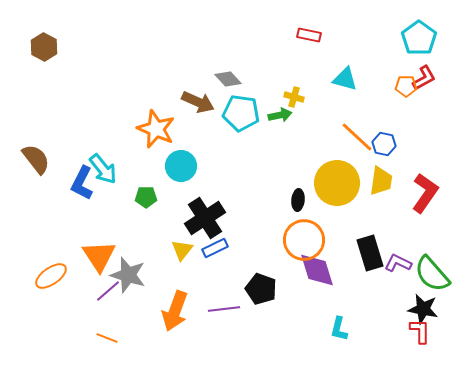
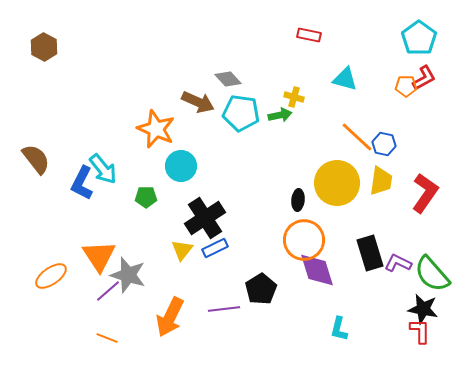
black pentagon at (261, 289): rotated 20 degrees clockwise
orange arrow at (175, 311): moved 5 px left, 6 px down; rotated 6 degrees clockwise
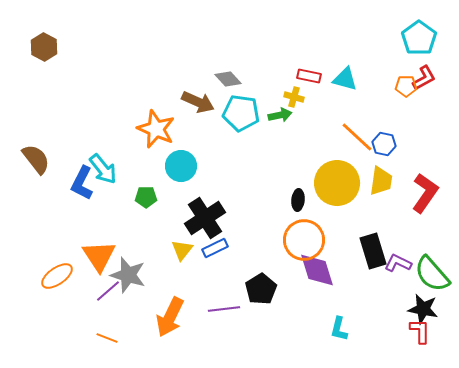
red rectangle at (309, 35): moved 41 px down
black rectangle at (370, 253): moved 3 px right, 2 px up
orange ellipse at (51, 276): moved 6 px right
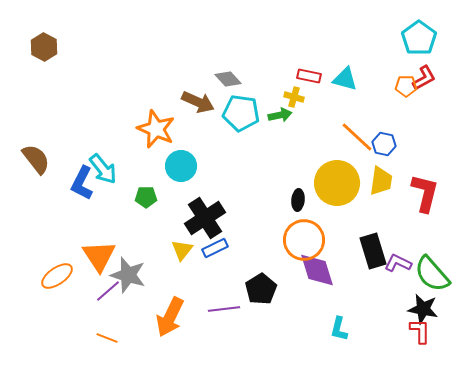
red L-shape at (425, 193): rotated 21 degrees counterclockwise
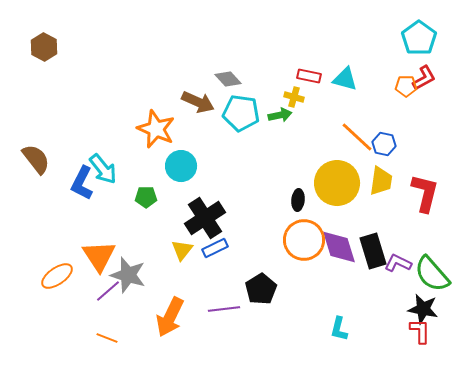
purple diamond at (317, 270): moved 22 px right, 23 px up
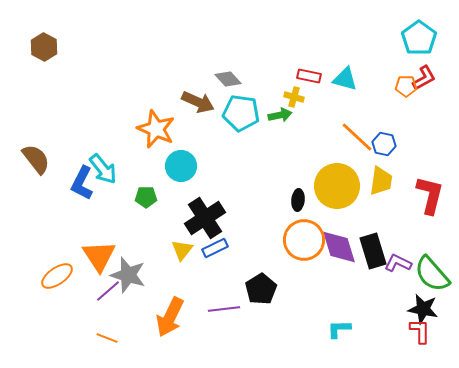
yellow circle at (337, 183): moved 3 px down
red L-shape at (425, 193): moved 5 px right, 2 px down
cyan L-shape at (339, 329): rotated 75 degrees clockwise
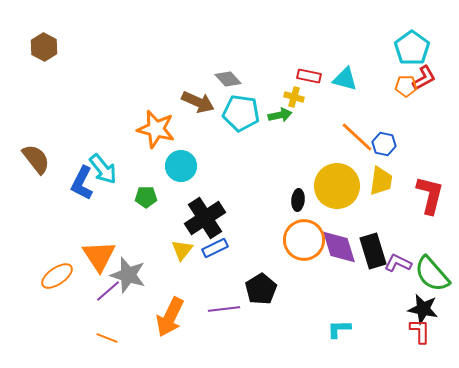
cyan pentagon at (419, 38): moved 7 px left, 10 px down
orange star at (156, 129): rotated 9 degrees counterclockwise
